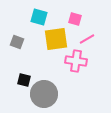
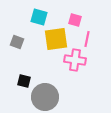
pink square: moved 1 px down
pink line: rotated 49 degrees counterclockwise
pink cross: moved 1 px left, 1 px up
black square: moved 1 px down
gray circle: moved 1 px right, 3 px down
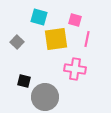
gray square: rotated 24 degrees clockwise
pink cross: moved 9 px down
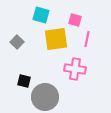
cyan square: moved 2 px right, 2 px up
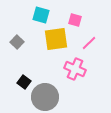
pink line: moved 2 px right, 4 px down; rotated 35 degrees clockwise
pink cross: rotated 15 degrees clockwise
black square: moved 1 px down; rotated 24 degrees clockwise
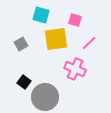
gray square: moved 4 px right, 2 px down; rotated 16 degrees clockwise
